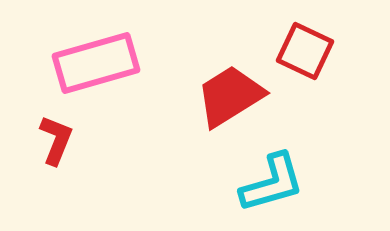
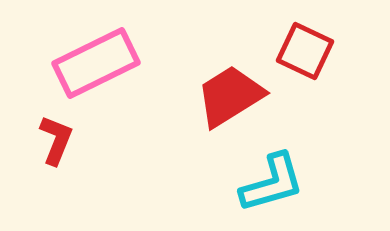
pink rectangle: rotated 10 degrees counterclockwise
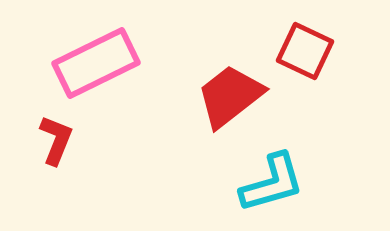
red trapezoid: rotated 6 degrees counterclockwise
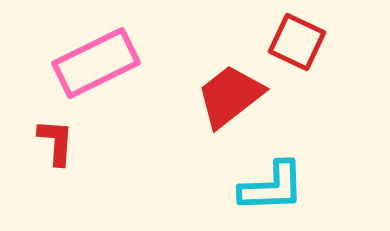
red square: moved 8 px left, 9 px up
red L-shape: moved 2 px down; rotated 18 degrees counterclockwise
cyan L-shape: moved 4 px down; rotated 14 degrees clockwise
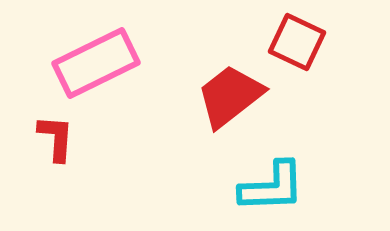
red L-shape: moved 4 px up
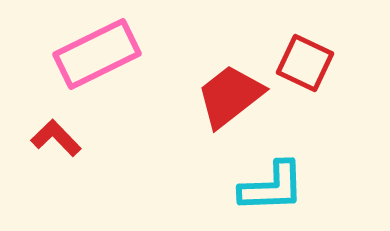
red square: moved 8 px right, 21 px down
pink rectangle: moved 1 px right, 9 px up
red L-shape: rotated 48 degrees counterclockwise
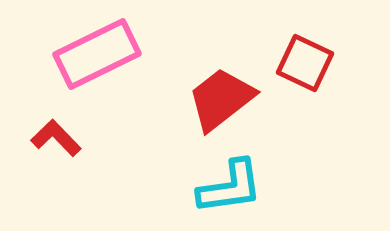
red trapezoid: moved 9 px left, 3 px down
cyan L-shape: moved 42 px left; rotated 6 degrees counterclockwise
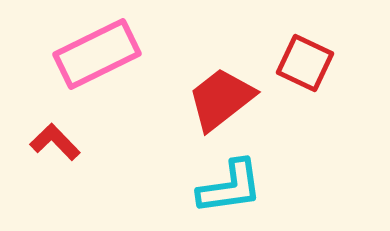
red L-shape: moved 1 px left, 4 px down
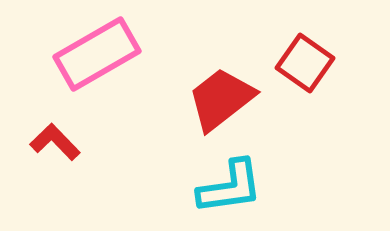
pink rectangle: rotated 4 degrees counterclockwise
red square: rotated 10 degrees clockwise
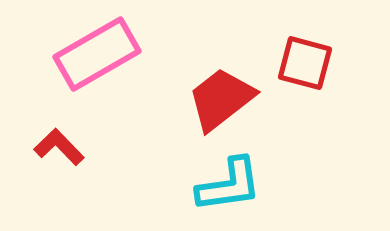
red square: rotated 20 degrees counterclockwise
red L-shape: moved 4 px right, 5 px down
cyan L-shape: moved 1 px left, 2 px up
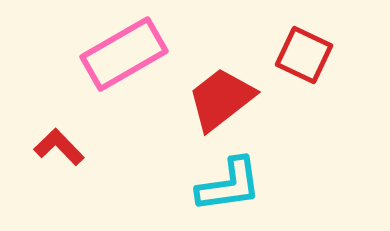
pink rectangle: moved 27 px right
red square: moved 1 px left, 8 px up; rotated 10 degrees clockwise
